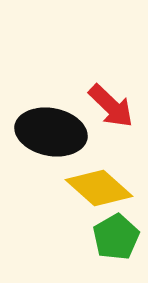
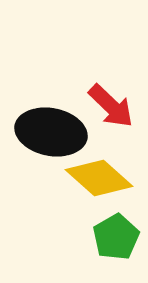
yellow diamond: moved 10 px up
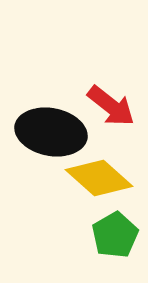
red arrow: rotated 6 degrees counterclockwise
green pentagon: moved 1 px left, 2 px up
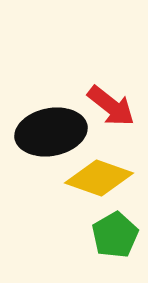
black ellipse: rotated 22 degrees counterclockwise
yellow diamond: rotated 22 degrees counterclockwise
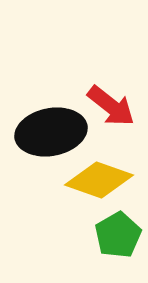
yellow diamond: moved 2 px down
green pentagon: moved 3 px right
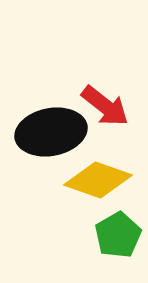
red arrow: moved 6 px left
yellow diamond: moved 1 px left
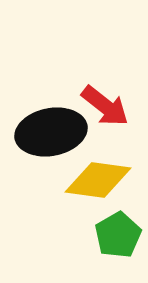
yellow diamond: rotated 12 degrees counterclockwise
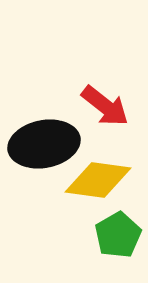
black ellipse: moved 7 px left, 12 px down
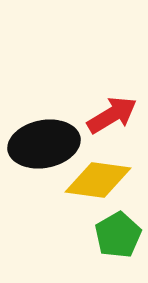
red arrow: moved 7 px right, 9 px down; rotated 69 degrees counterclockwise
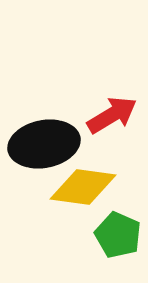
yellow diamond: moved 15 px left, 7 px down
green pentagon: rotated 18 degrees counterclockwise
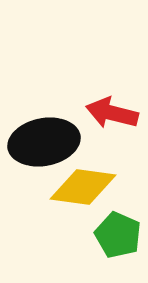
red arrow: moved 2 px up; rotated 135 degrees counterclockwise
black ellipse: moved 2 px up
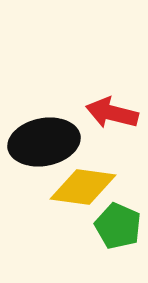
green pentagon: moved 9 px up
